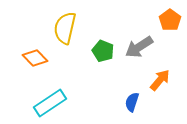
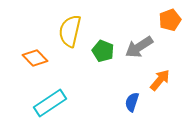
orange pentagon: rotated 15 degrees clockwise
yellow semicircle: moved 5 px right, 3 px down
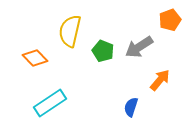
blue semicircle: moved 1 px left, 5 px down
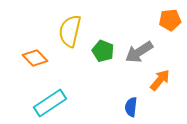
orange pentagon: rotated 15 degrees clockwise
gray arrow: moved 5 px down
blue semicircle: rotated 12 degrees counterclockwise
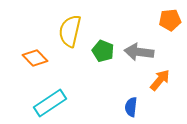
gray arrow: rotated 40 degrees clockwise
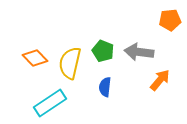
yellow semicircle: moved 32 px down
blue semicircle: moved 26 px left, 20 px up
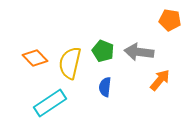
orange pentagon: rotated 15 degrees clockwise
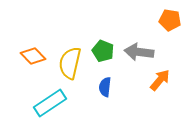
orange diamond: moved 2 px left, 2 px up
